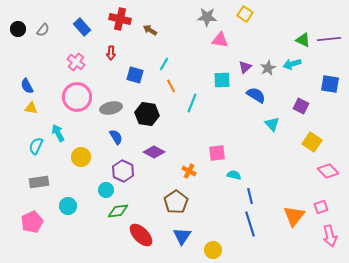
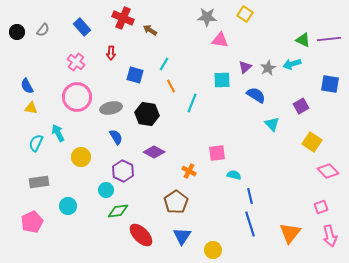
red cross at (120, 19): moved 3 px right, 1 px up; rotated 10 degrees clockwise
black circle at (18, 29): moved 1 px left, 3 px down
purple square at (301, 106): rotated 35 degrees clockwise
cyan semicircle at (36, 146): moved 3 px up
orange triangle at (294, 216): moved 4 px left, 17 px down
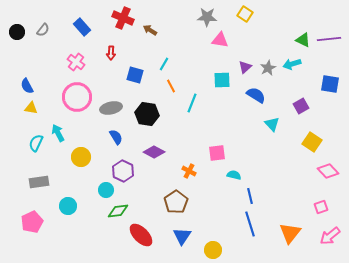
pink arrow at (330, 236): rotated 65 degrees clockwise
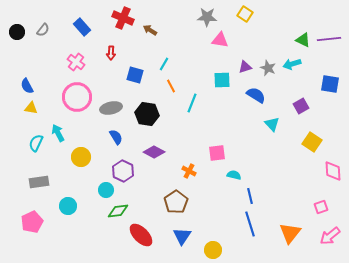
purple triangle at (245, 67): rotated 24 degrees clockwise
gray star at (268, 68): rotated 21 degrees counterclockwise
pink diamond at (328, 171): moved 5 px right; rotated 40 degrees clockwise
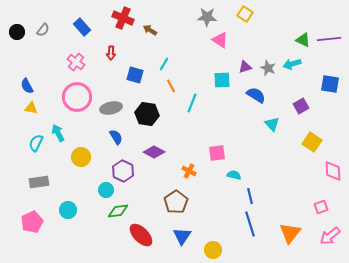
pink triangle at (220, 40): rotated 24 degrees clockwise
cyan circle at (68, 206): moved 4 px down
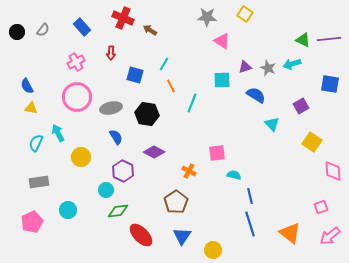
pink triangle at (220, 40): moved 2 px right, 1 px down
pink cross at (76, 62): rotated 24 degrees clockwise
orange triangle at (290, 233): rotated 30 degrees counterclockwise
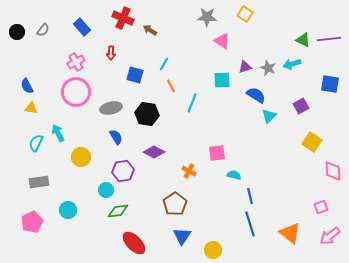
pink circle at (77, 97): moved 1 px left, 5 px up
cyan triangle at (272, 124): moved 3 px left, 8 px up; rotated 28 degrees clockwise
purple hexagon at (123, 171): rotated 25 degrees clockwise
brown pentagon at (176, 202): moved 1 px left, 2 px down
red ellipse at (141, 235): moved 7 px left, 8 px down
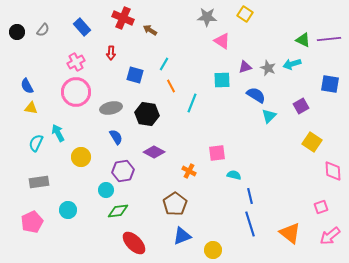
blue triangle at (182, 236): rotated 36 degrees clockwise
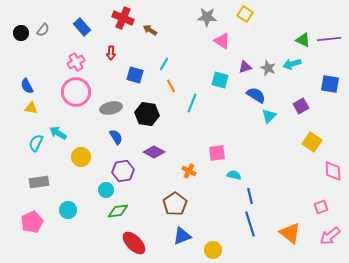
black circle at (17, 32): moved 4 px right, 1 px down
cyan square at (222, 80): moved 2 px left; rotated 18 degrees clockwise
cyan arrow at (58, 133): rotated 30 degrees counterclockwise
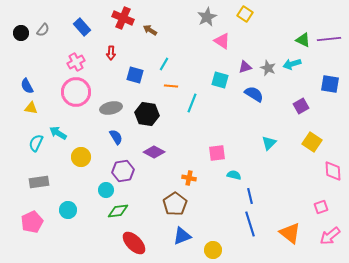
gray star at (207, 17): rotated 30 degrees counterclockwise
orange line at (171, 86): rotated 56 degrees counterclockwise
blue semicircle at (256, 95): moved 2 px left, 1 px up
cyan triangle at (269, 116): moved 27 px down
orange cross at (189, 171): moved 7 px down; rotated 16 degrees counterclockwise
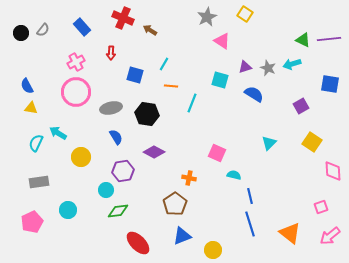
pink square at (217, 153): rotated 30 degrees clockwise
red ellipse at (134, 243): moved 4 px right
